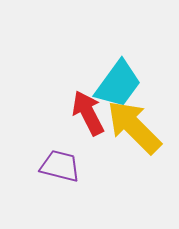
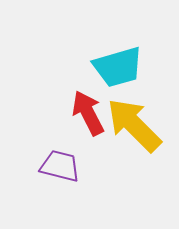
cyan trapezoid: moved 17 px up; rotated 38 degrees clockwise
yellow arrow: moved 2 px up
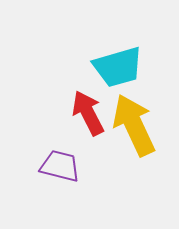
yellow arrow: rotated 20 degrees clockwise
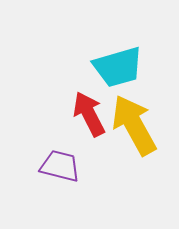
red arrow: moved 1 px right, 1 px down
yellow arrow: rotated 4 degrees counterclockwise
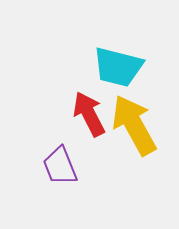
cyan trapezoid: rotated 30 degrees clockwise
purple trapezoid: rotated 126 degrees counterclockwise
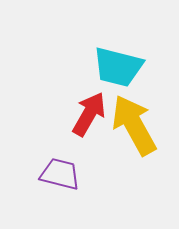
red arrow: rotated 57 degrees clockwise
purple trapezoid: moved 8 px down; rotated 126 degrees clockwise
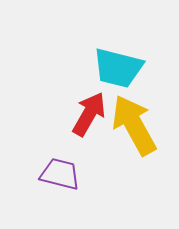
cyan trapezoid: moved 1 px down
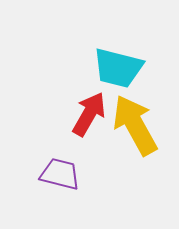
yellow arrow: moved 1 px right
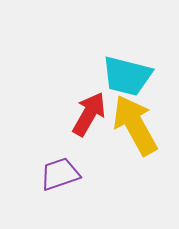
cyan trapezoid: moved 9 px right, 8 px down
purple trapezoid: rotated 33 degrees counterclockwise
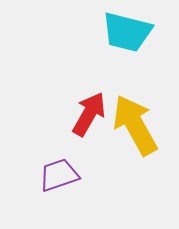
cyan trapezoid: moved 44 px up
purple trapezoid: moved 1 px left, 1 px down
